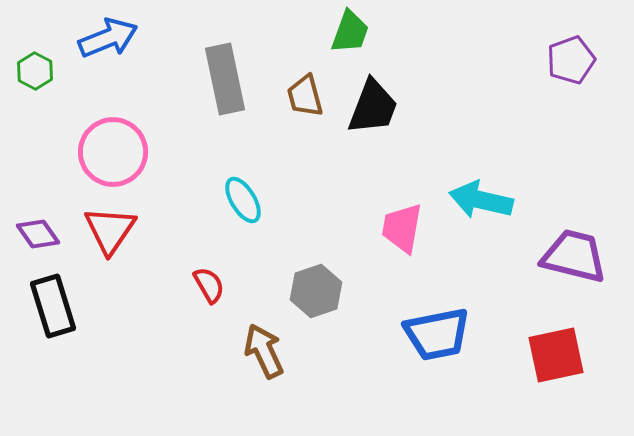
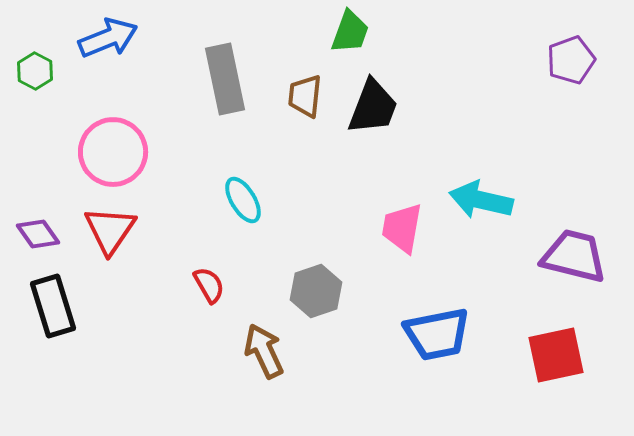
brown trapezoid: rotated 21 degrees clockwise
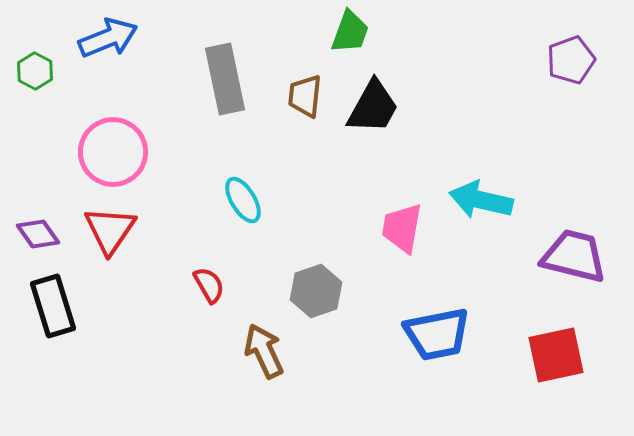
black trapezoid: rotated 8 degrees clockwise
